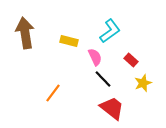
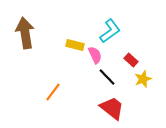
yellow rectangle: moved 6 px right, 4 px down
pink semicircle: moved 2 px up
black line: moved 4 px right, 2 px up
yellow star: moved 4 px up
orange line: moved 1 px up
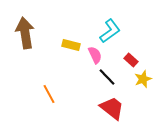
yellow rectangle: moved 4 px left
orange line: moved 4 px left, 2 px down; rotated 66 degrees counterclockwise
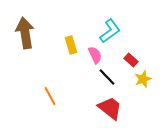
yellow rectangle: rotated 60 degrees clockwise
orange line: moved 1 px right, 2 px down
red trapezoid: moved 2 px left
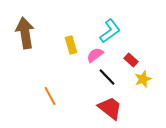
pink semicircle: rotated 102 degrees counterclockwise
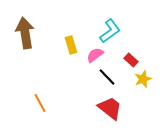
orange line: moved 10 px left, 7 px down
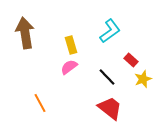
pink semicircle: moved 26 px left, 12 px down
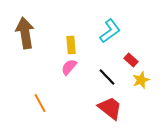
yellow rectangle: rotated 12 degrees clockwise
pink semicircle: rotated 12 degrees counterclockwise
yellow star: moved 2 px left, 1 px down
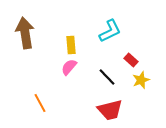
cyan L-shape: rotated 10 degrees clockwise
red trapezoid: moved 2 px down; rotated 128 degrees clockwise
